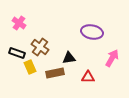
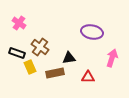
pink arrow: rotated 12 degrees counterclockwise
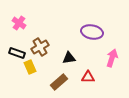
brown cross: rotated 24 degrees clockwise
brown rectangle: moved 4 px right, 9 px down; rotated 30 degrees counterclockwise
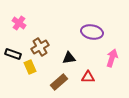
black rectangle: moved 4 px left, 1 px down
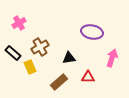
pink cross: rotated 24 degrees clockwise
black rectangle: moved 1 px up; rotated 21 degrees clockwise
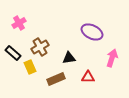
purple ellipse: rotated 15 degrees clockwise
brown rectangle: moved 3 px left, 3 px up; rotated 18 degrees clockwise
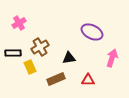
black rectangle: rotated 42 degrees counterclockwise
red triangle: moved 3 px down
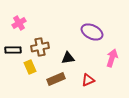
brown cross: rotated 18 degrees clockwise
black rectangle: moved 3 px up
black triangle: moved 1 px left
red triangle: rotated 24 degrees counterclockwise
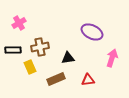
red triangle: rotated 16 degrees clockwise
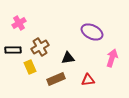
brown cross: rotated 18 degrees counterclockwise
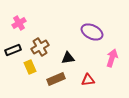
black rectangle: rotated 21 degrees counterclockwise
